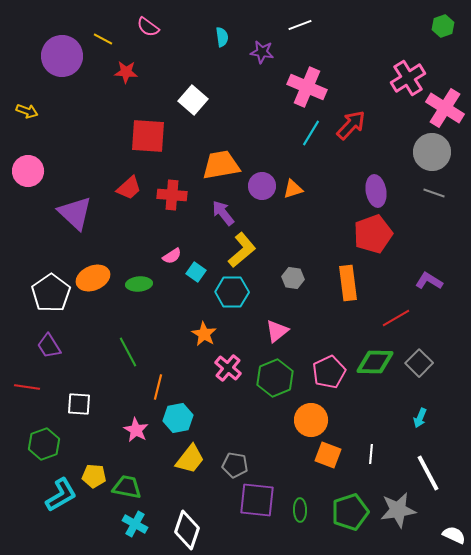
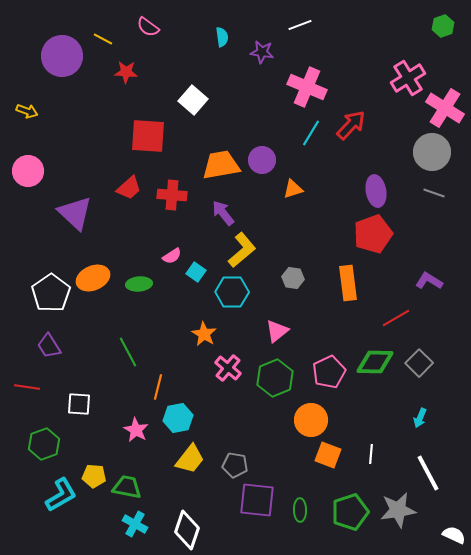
purple circle at (262, 186): moved 26 px up
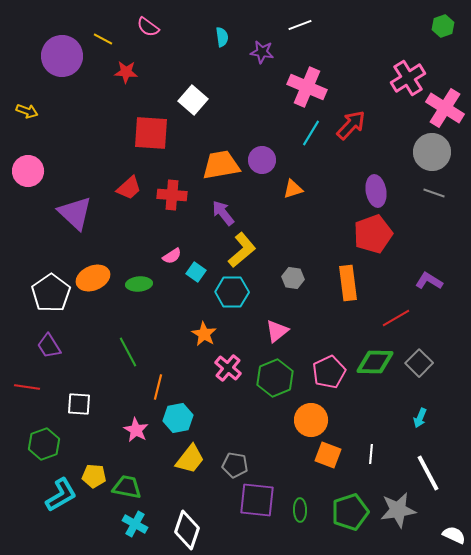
red square at (148, 136): moved 3 px right, 3 px up
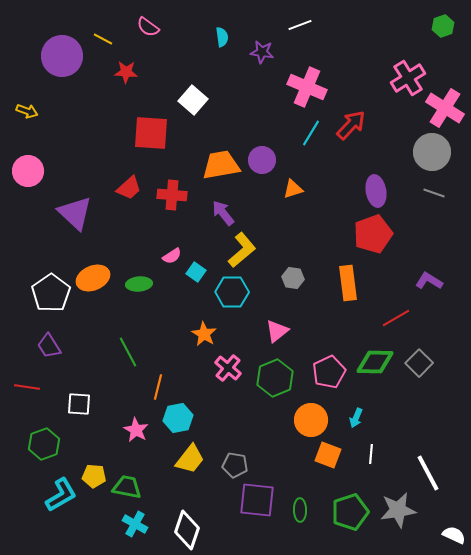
cyan arrow at (420, 418): moved 64 px left
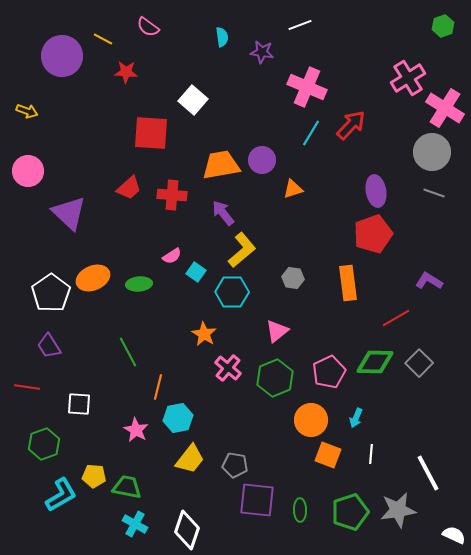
purple triangle at (75, 213): moved 6 px left
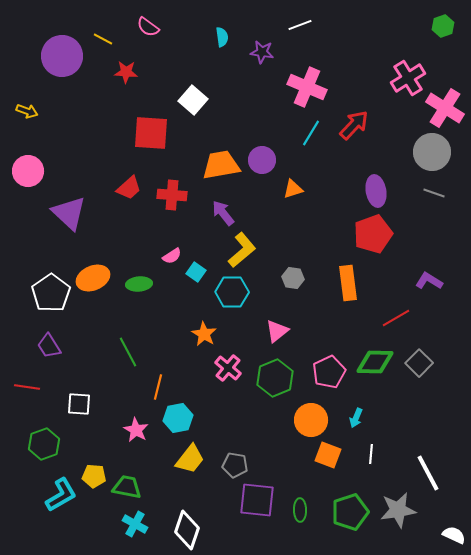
red arrow at (351, 125): moved 3 px right
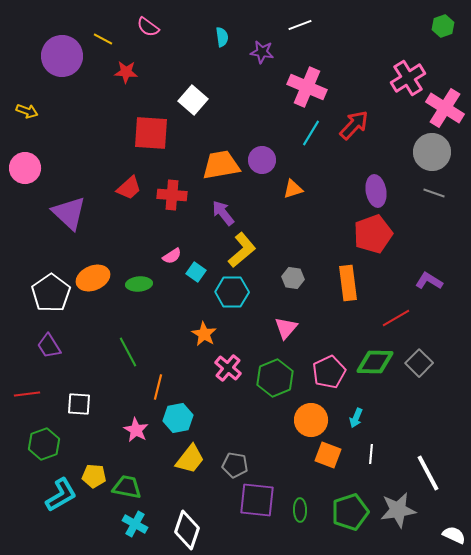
pink circle at (28, 171): moved 3 px left, 3 px up
pink triangle at (277, 331): moved 9 px right, 3 px up; rotated 10 degrees counterclockwise
red line at (27, 387): moved 7 px down; rotated 15 degrees counterclockwise
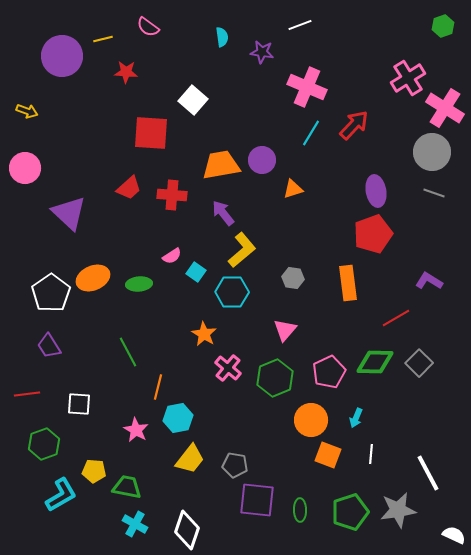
yellow line at (103, 39): rotated 42 degrees counterclockwise
pink triangle at (286, 328): moved 1 px left, 2 px down
yellow pentagon at (94, 476): moved 5 px up
